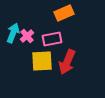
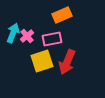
orange rectangle: moved 2 px left, 2 px down
yellow square: rotated 15 degrees counterclockwise
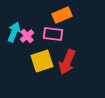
cyan arrow: moved 1 px right, 1 px up
pink rectangle: moved 1 px right, 5 px up; rotated 18 degrees clockwise
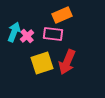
yellow square: moved 2 px down
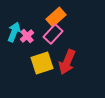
orange rectangle: moved 6 px left, 2 px down; rotated 18 degrees counterclockwise
pink rectangle: rotated 54 degrees counterclockwise
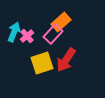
orange rectangle: moved 5 px right, 5 px down
red arrow: moved 1 px left, 2 px up; rotated 10 degrees clockwise
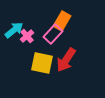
orange rectangle: moved 1 px right, 1 px up; rotated 18 degrees counterclockwise
cyan arrow: moved 2 px up; rotated 30 degrees clockwise
yellow square: rotated 30 degrees clockwise
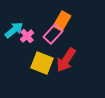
yellow square: rotated 10 degrees clockwise
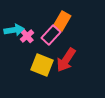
cyan arrow: rotated 30 degrees clockwise
pink rectangle: moved 2 px left, 1 px down
yellow square: moved 2 px down
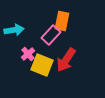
orange rectangle: rotated 18 degrees counterclockwise
pink cross: moved 1 px right, 18 px down
